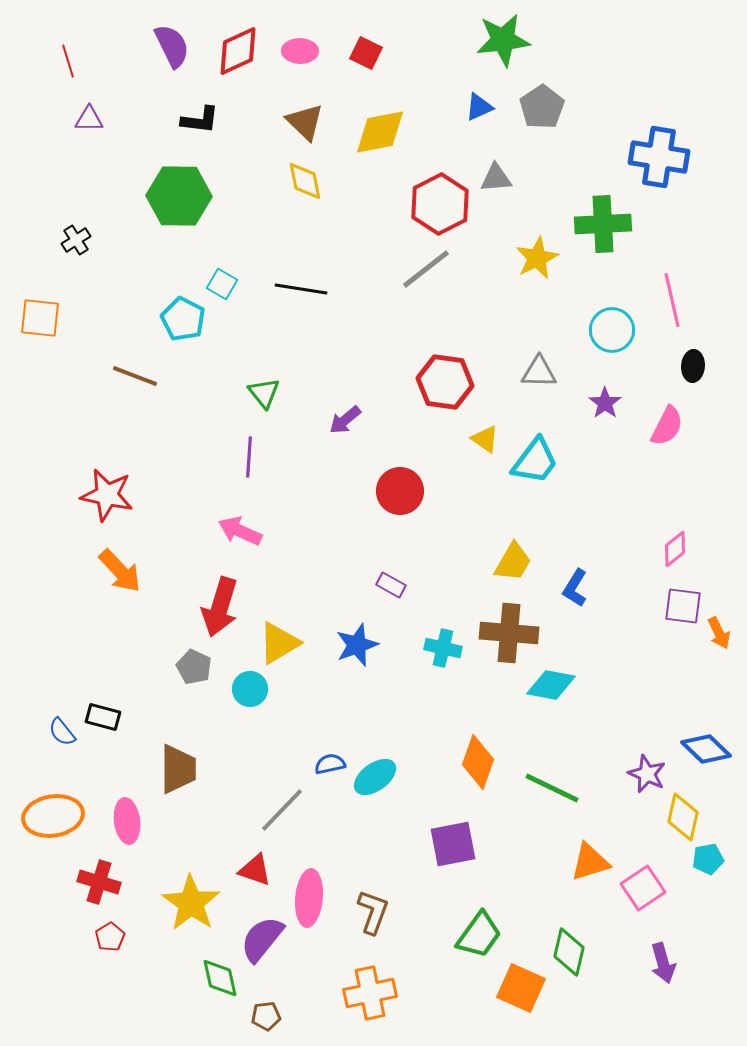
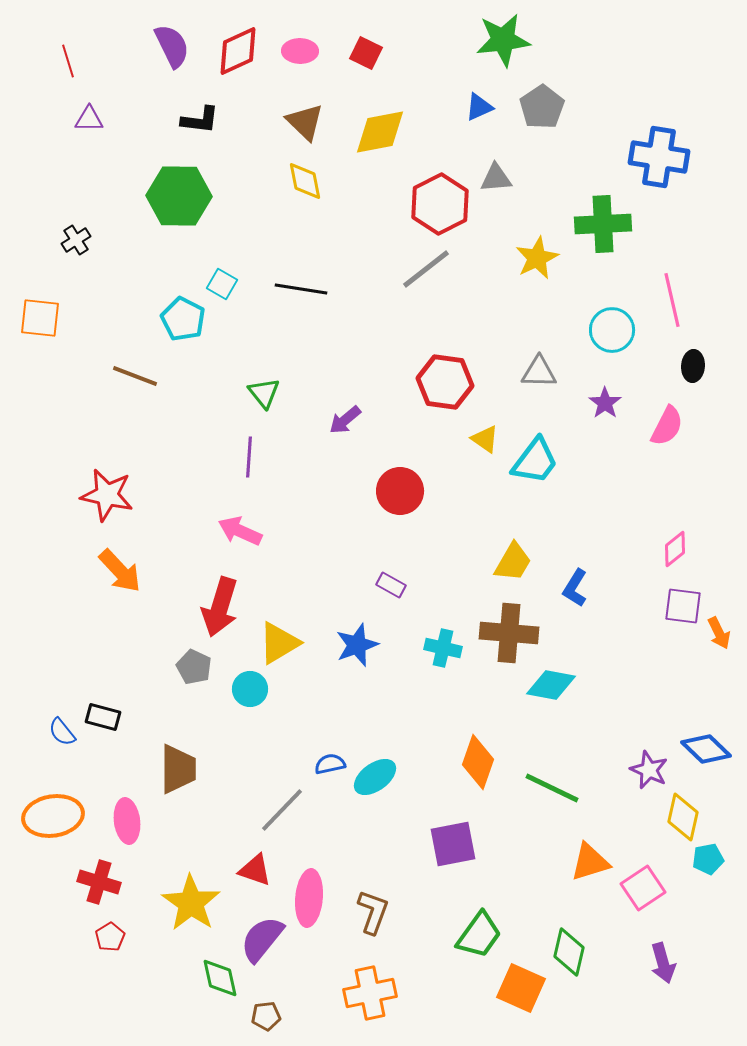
purple star at (647, 774): moved 2 px right, 4 px up
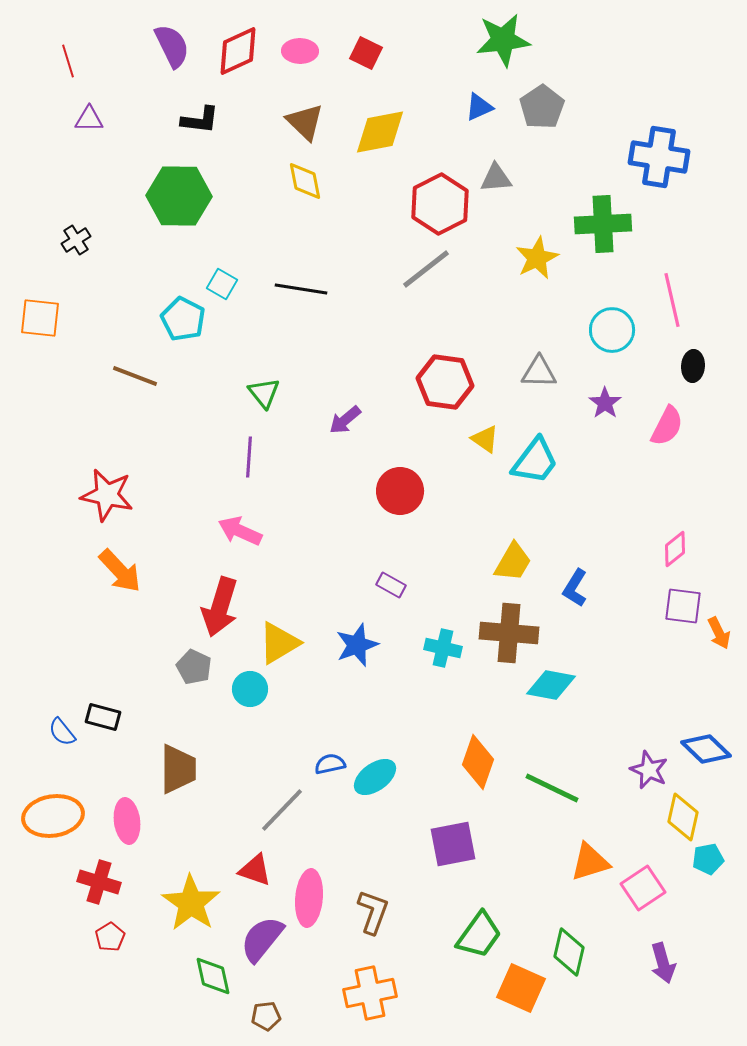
green diamond at (220, 978): moved 7 px left, 2 px up
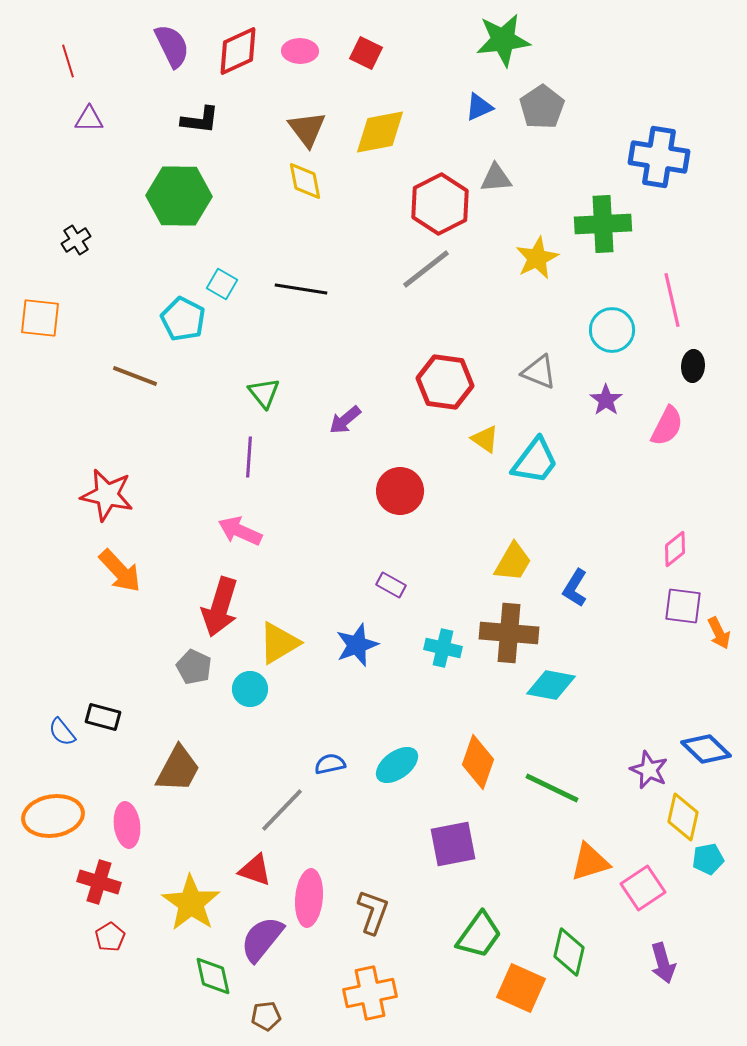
brown triangle at (305, 122): moved 2 px right, 7 px down; rotated 9 degrees clockwise
gray triangle at (539, 372): rotated 21 degrees clockwise
purple star at (605, 403): moved 1 px right, 3 px up
brown trapezoid at (178, 769): rotated 28 degrees clockwise
cyan ellipse at (375, 777): moved 22 px right, 12 px up
pink ellipse at (127, 821): moved 4 px down
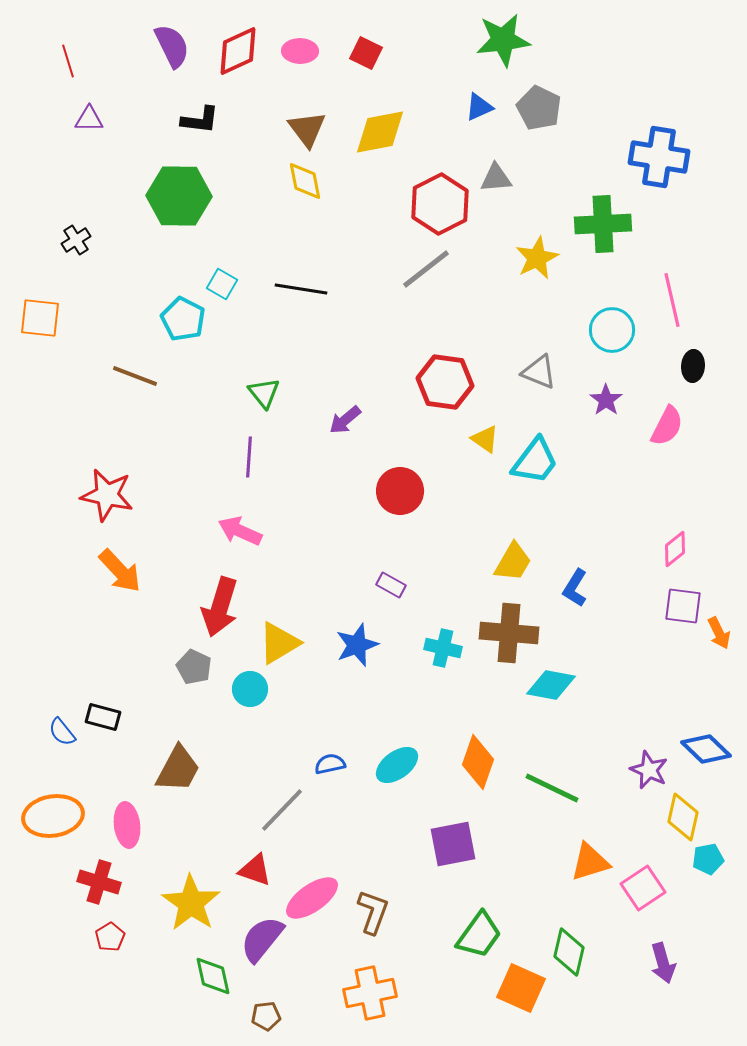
gray pentagon at (542, 107): moved 3 px left, 1 px down; rotated 12 degrees counterclockwise
pink ellipse at (309, 898): moved 3 px right; rotated 50 degrees clockwise
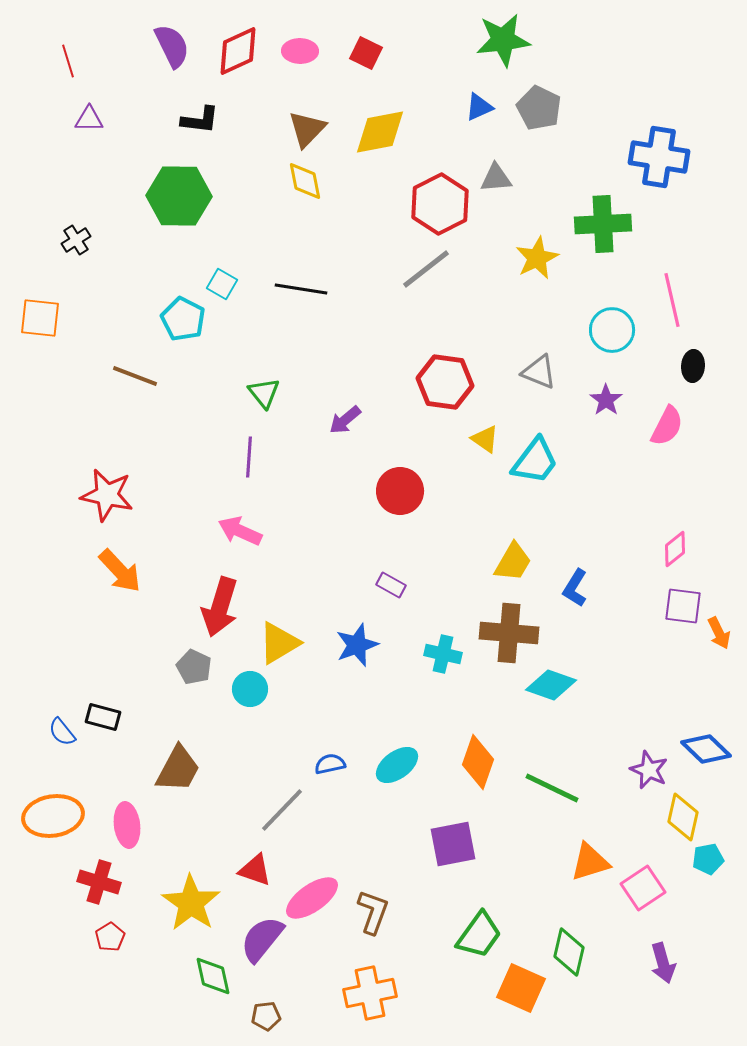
brown triangle at (307, 129): rotated 21 degrees clockwise
cyan cross at (443, 648): moved 6 px down
cyan diamond at (551, 685): rotated 9 degrees clockwise
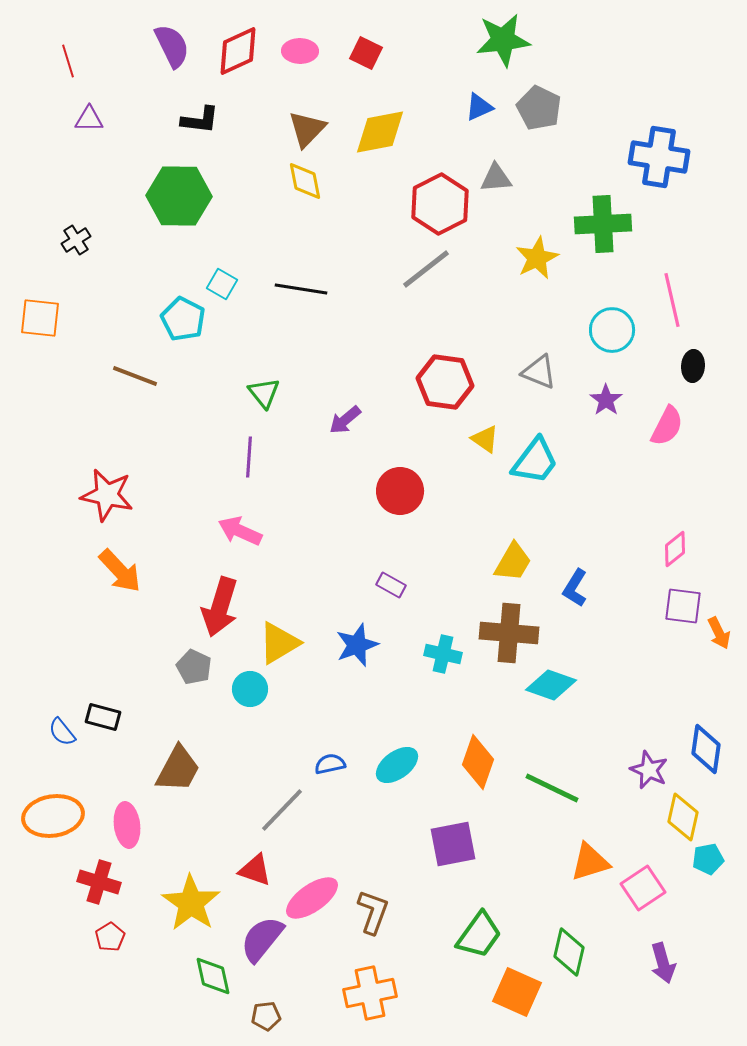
blue diamond at (706, 749): rotated 54 degrees clockwise
orange square at (521, 988): moved 4 px left, 4 px down
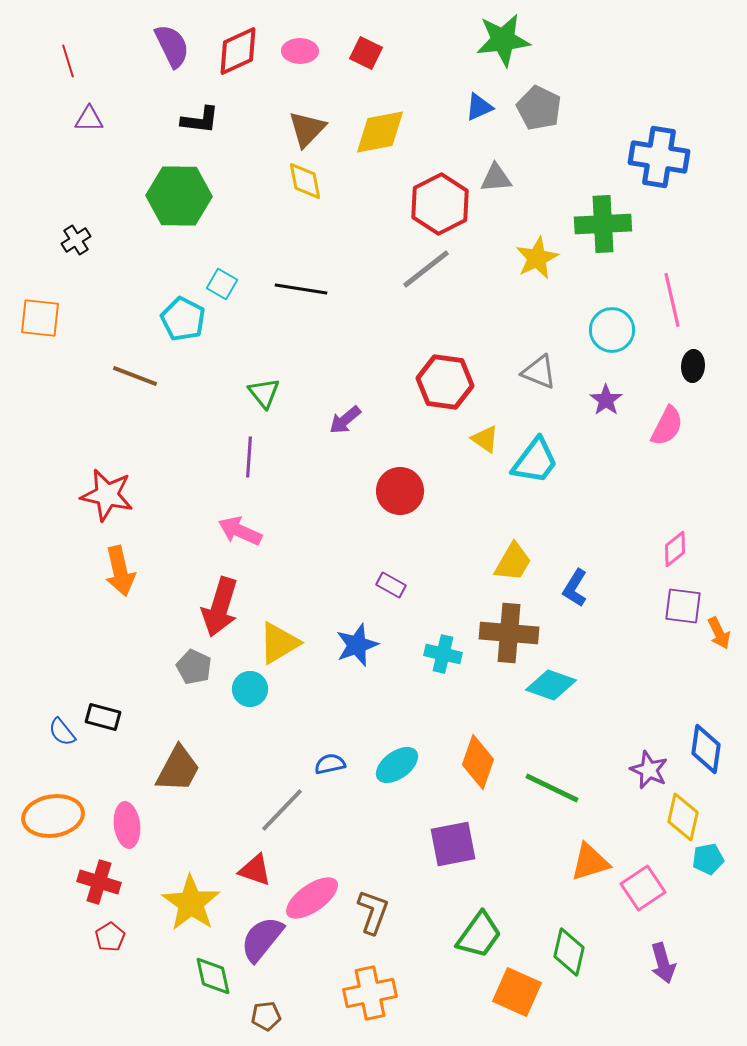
orange arrow at (120, 571): rotated 30 degrees clockwise
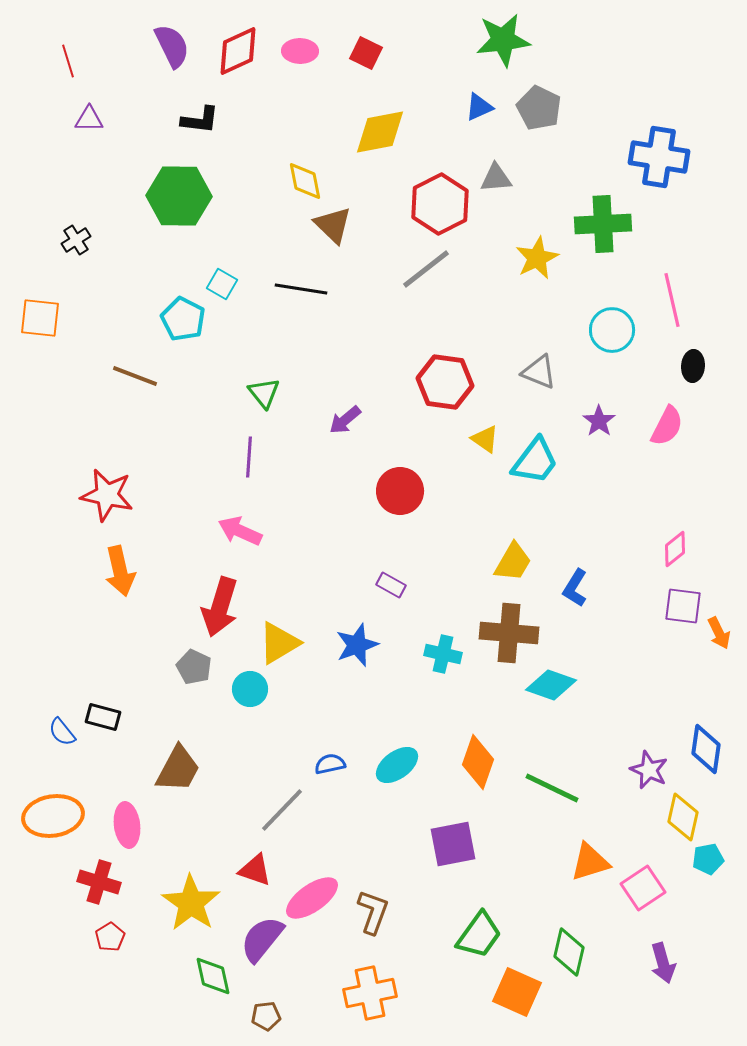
brown triangle at (307, 129): moved 26 px right, 96 px down; rotated 30 degrees counterclockwise
purple star at (606, 400): moved 7 px left, 21 px down
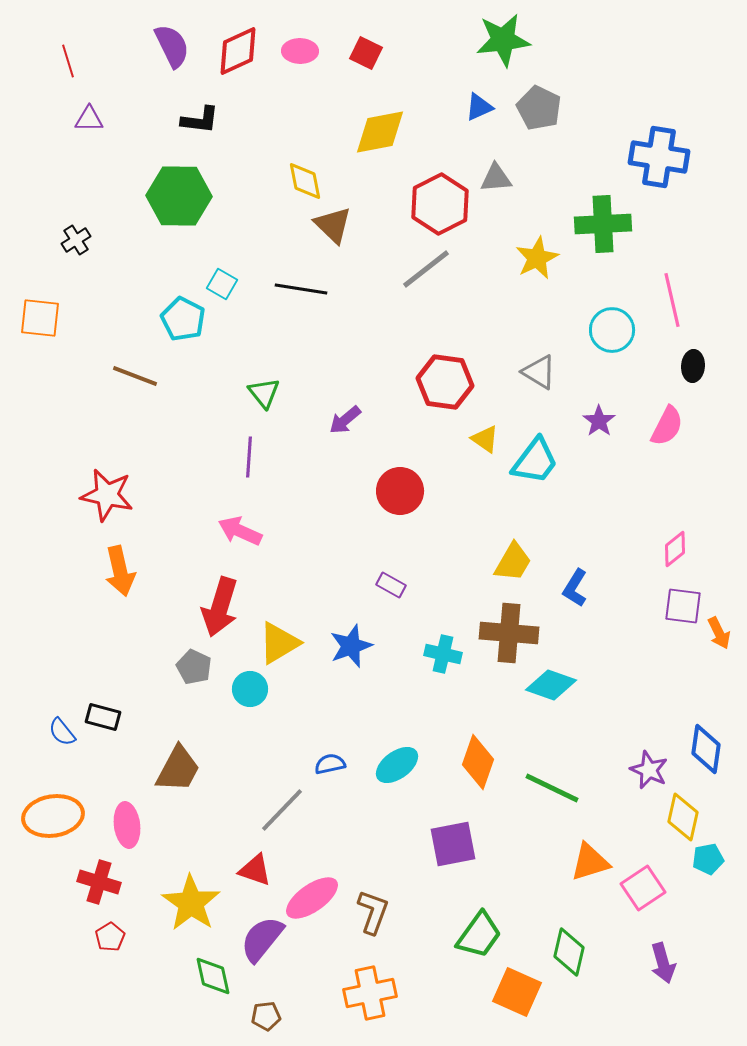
gray triangle at (539, 372): rotated 9 degrees clockwise
blue star at (357, 645): moved 6 px left, 1 px down
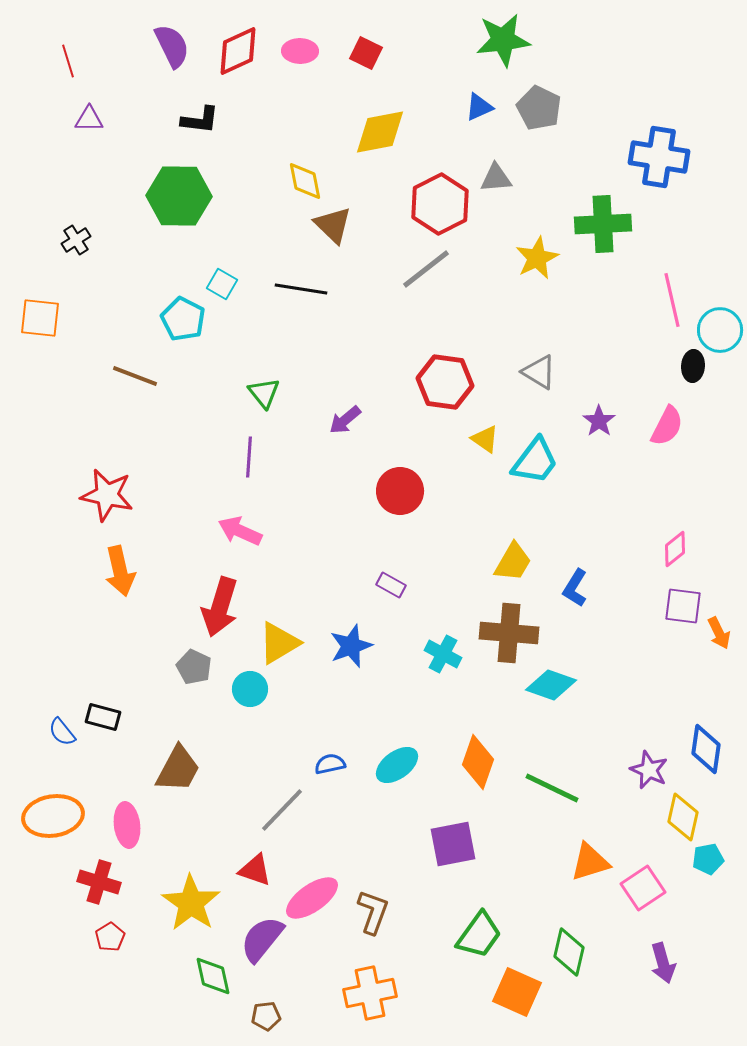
cyan circle at (612, 330): moved 108 px right
cyan cross at (443, 654): rotated 15 degrees clockwise
